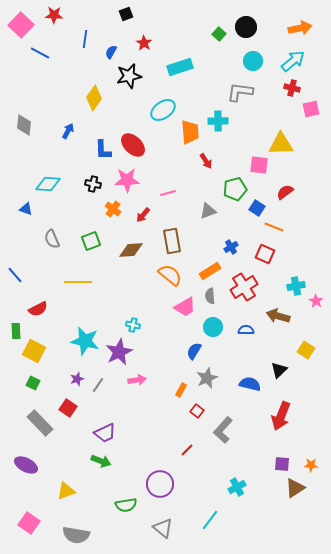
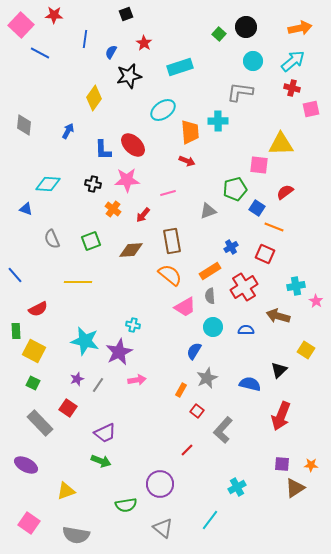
red arrow at (206, 161): moved 19 px left; rotated 35 degrees counterclockwise
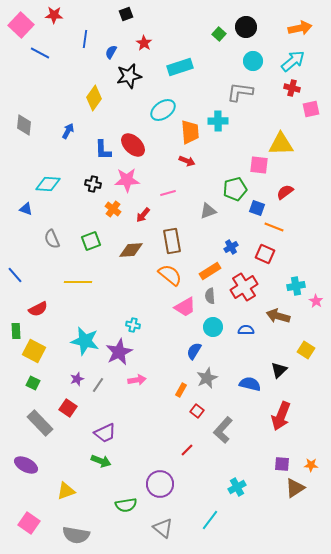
blue square at (257, 208): rotated 14 degrees counterclockwise
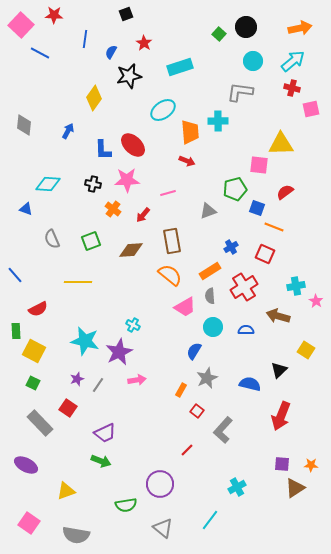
cyan cross at (133, 325): rotated 16 degrees clockwise
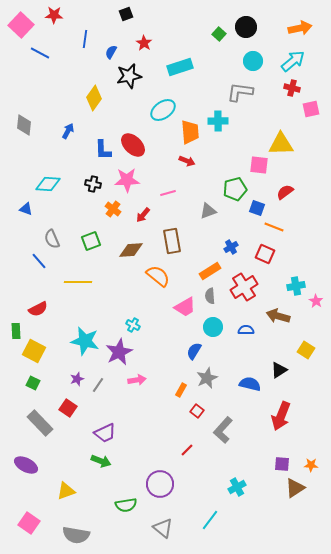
blue line at (15, 275): moved 24 px right, 14 px up
orange semicircle at (170, 275): moved 12 px left, 1 px down
black triangle at (279, 370): rotated 12 degrees clockwise
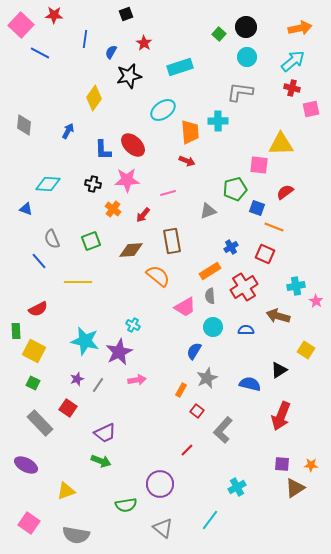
cyan circle at (253, 61): moved 6 px left, 4 px up
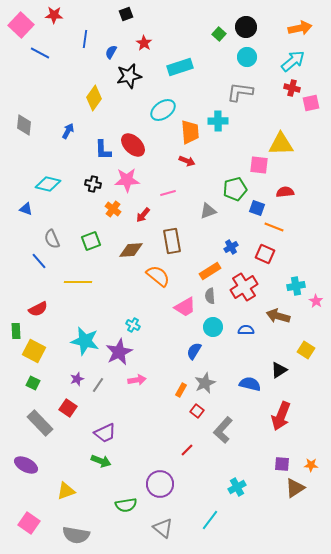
pink square at (311, 109): moved 6 px up
cyan diamond at (48, 184): rotated 10 degrees clockwise
red semicircle at (285, 192): rotated 30 degrees clockwise
gray star at (207, 378): moved 2 px left, 5 px down
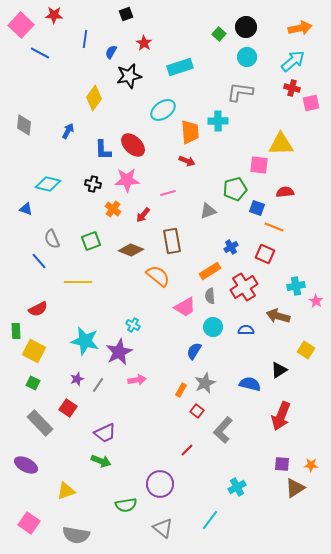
brown diamond at (131, 250): rotated 25 degrees clockwise
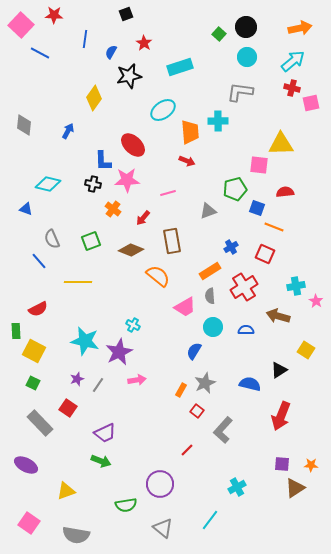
blue L-shape at (103, 150): moved 11 px down
red arrow at (143, 215): moved 3 px down
